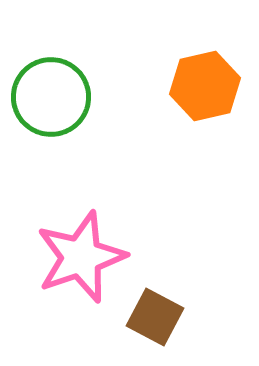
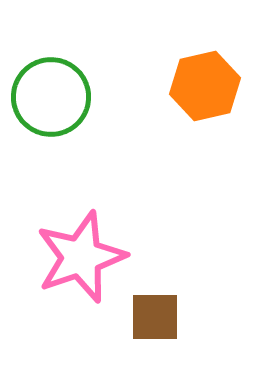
brown square: rotated 28 degrees counterclockwise
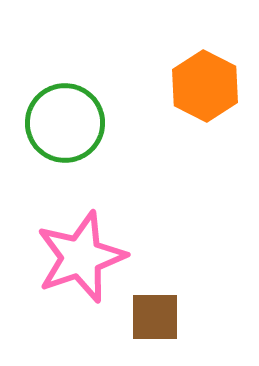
orange hexagon: rotated 20 degrees counterclockwise
green circle: moved 14 px right, 26 px down
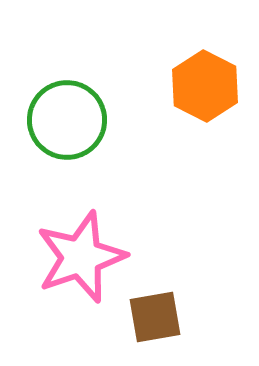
green circle: moved 2 px right, 3 px up
brown square: rotated 10 degrees counterclockwise
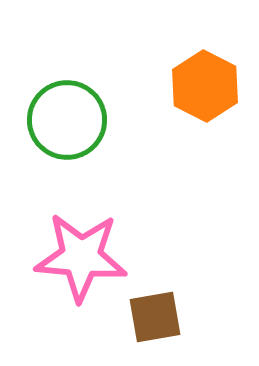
pink star: rotated 24 degrees clockwise
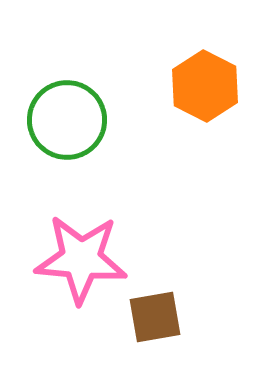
pink star: moved 2 px down
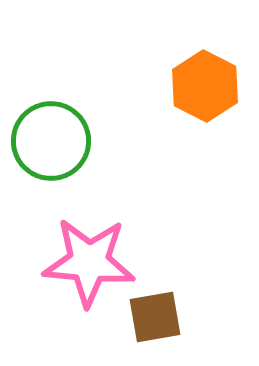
green circle: moved 16 px left, 21 px down
pink star: moved 8 px right, 3 px down
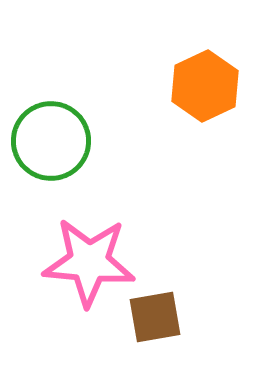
orange hexagon: rotated 8 degrees clockwise
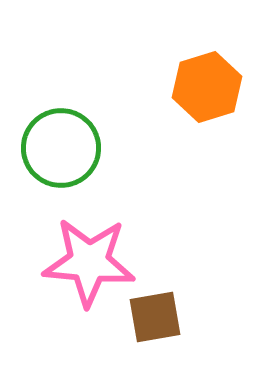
orange hexagon: moved 2 px right, 1 px down; rotated 8 degrees clockwise
green circle: moved 10 px right, 7 px down
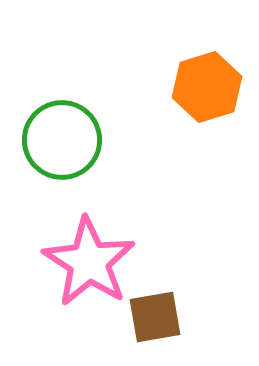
green circle: moved 1 px right, 8 px up
pink star: rotated 28 degrees clockwise
